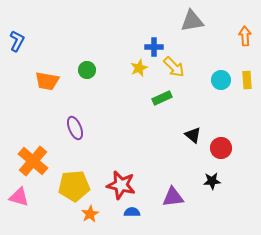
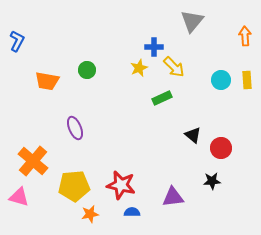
gray triangle: rotated 40 degrees counterclockwise
orange star: rotated 18 degrees clockwise
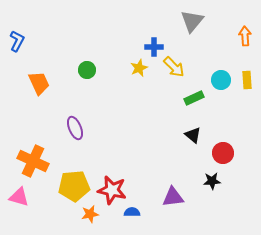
orange trapezoid: moved 8 px left, 2 px down; rotated 125 degrees counterclockwise
green rectangle: moved 32 px right
red circle: moved 2 px right, 5 px down
orange cross: rotated 16 degrees counterclockwise
red star: moved 9 px left, 5 px down
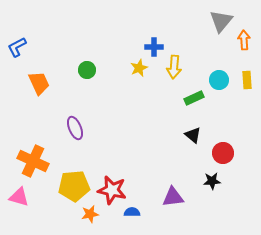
gray triangle: moved 29 px right
orange arrow: moved 1 px left, 4 px down
blue L-shape: moved 6 px down; rotated 145 degrees counterclockwise
yellow arrow: rotated 50 degrees clockwise
cyan circle: moved 2 px left
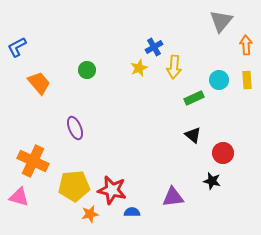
orange arrow: moved 2 px right, 5 px down
blue cross: rotated 30 degrees counterclockwise
orange trapezoid: rotated 15 degrees counterclockwise
black star: rotated 18 degrees clockwise
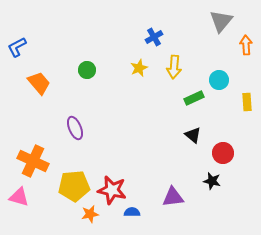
blue cross: moved 10 px up
yellow rectangle: moved 22 px down
